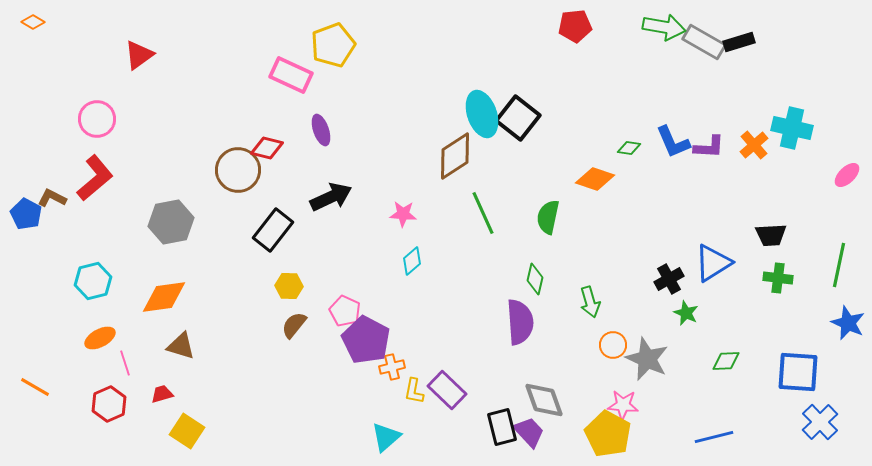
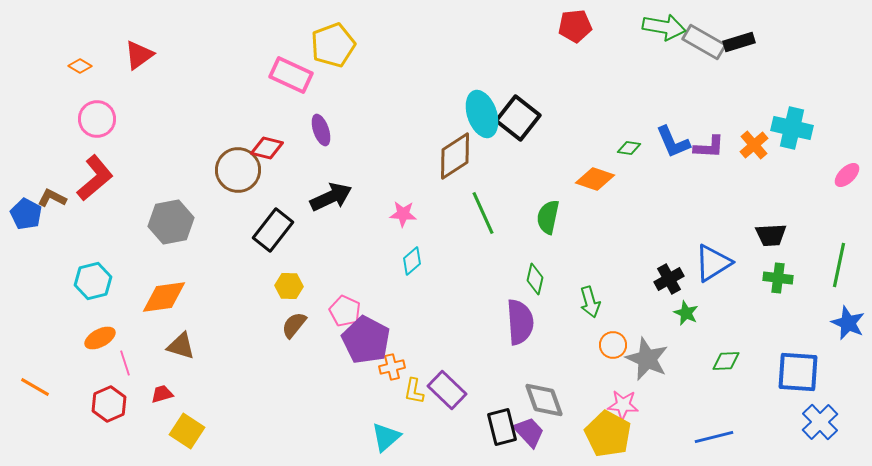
orange diamond at (33, 22): moved 47 px right, 44 px down
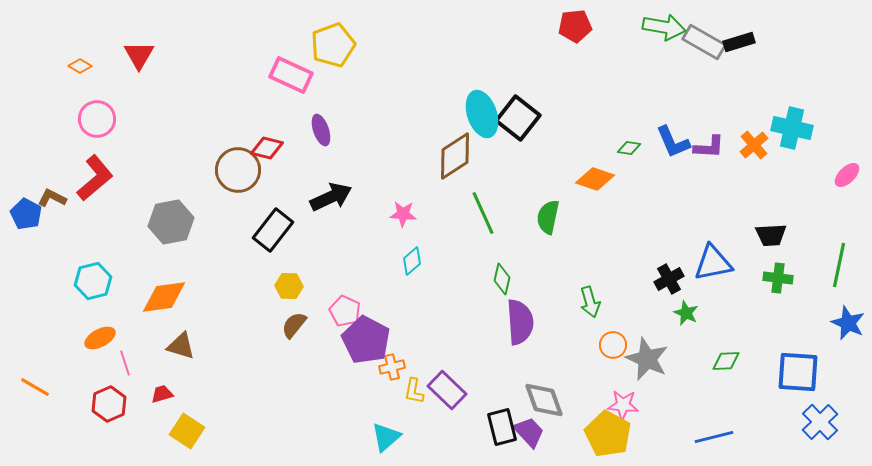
red triangle at (139, 55): rotated 24 degrees counterclockwise
blue triangle at (713, 263): rotated 21 degrees clockwise
green diamond at (535, 279): moved 33 px left
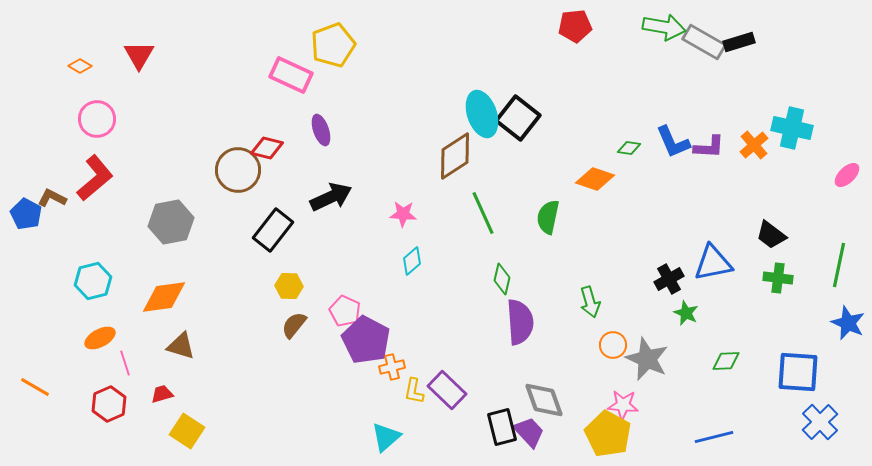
black trapezoid at (771, 235): rotated 40 degrees clockwise
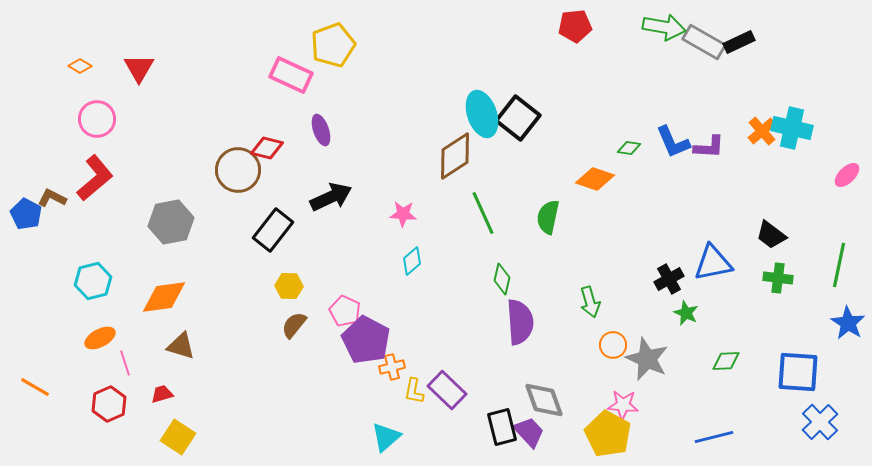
black rectangle at (739, 42): rotated 8 degrees counterclockwise
red triangle at (139, 55): moved 13 px down
orange cross at (754, 145): moved 8 px right, 14 px up
blue star at (848, 323): rotated 8 degrees clockwise
yellow square at (187, 431): moved 9 px left, 6 px down
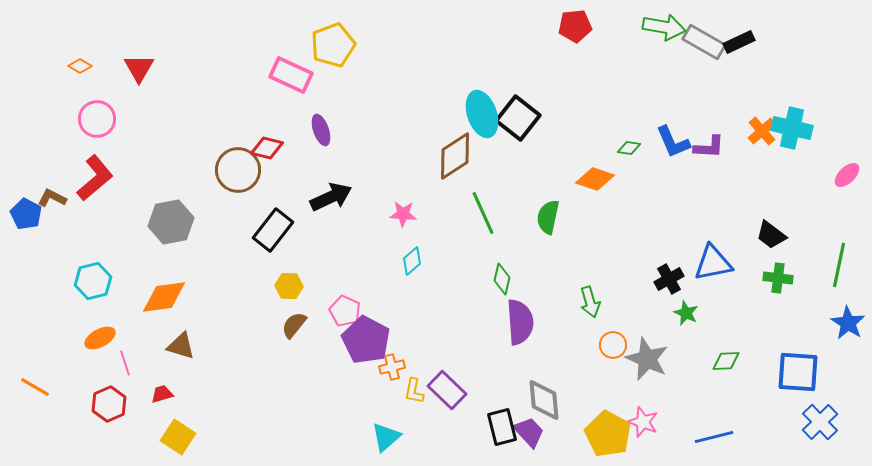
gray diamond at (544, 400): rotated 15 degrees clockwise
pink star at (623, 405): moved 20 px right, 17 px down; rotated 16 degrees clockwise
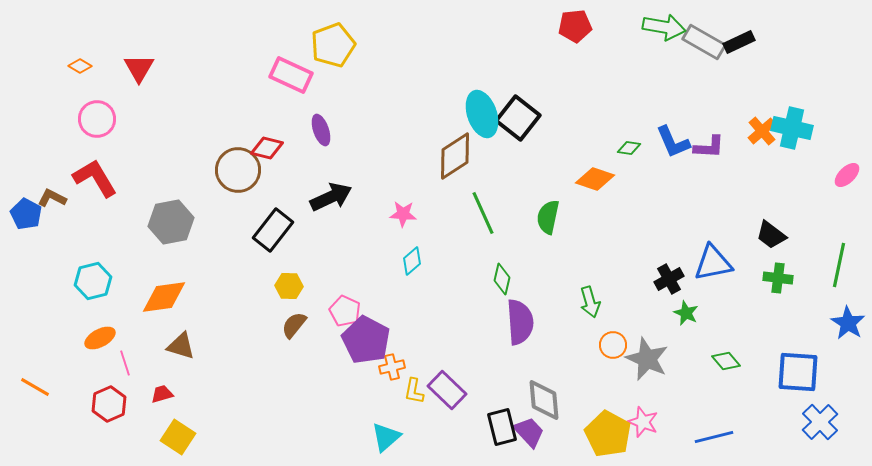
red L-shape at (95, 178): rotated 81 degrees counterclockwise
green diamond at (726, 361): rotated 52 degrees clockwise
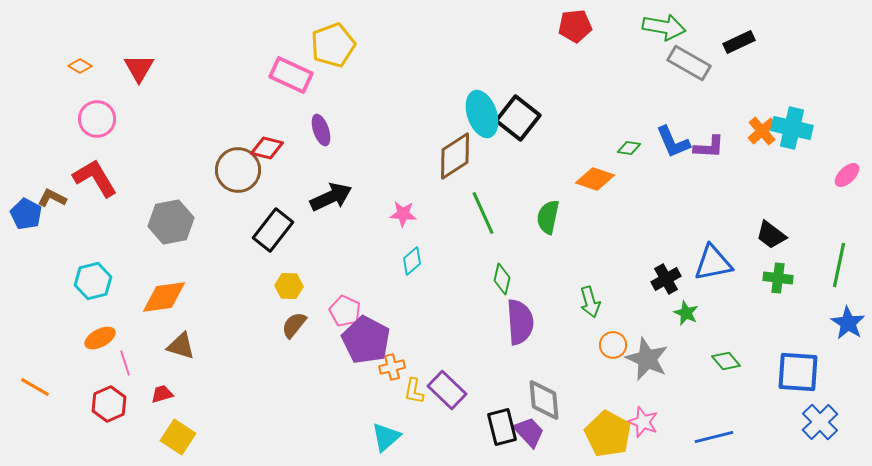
gray rectangle at (704, 42): moved 15 px left, 21 px down
black cross at (669, 279): moved 3 px left
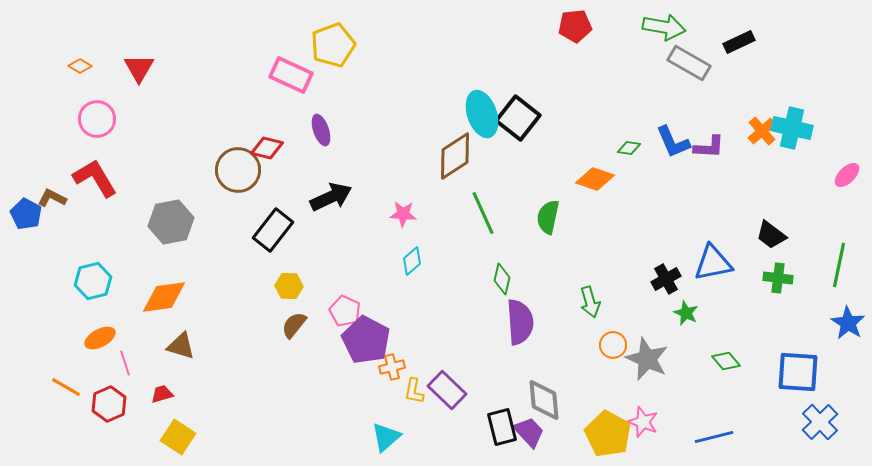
orange line at (35, 387): moved 31 px right
